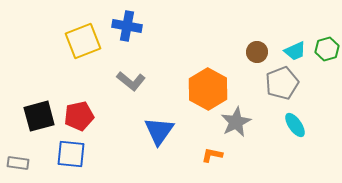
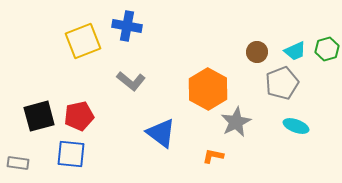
cyan ellipse: moved 1 px right, 1 px down; rotated 35 degrees counterclockwise
blue triangle: moved 2 px right, 2 px down; rotated 28 degrees counterclockwise
orange L-shape: moved 1 px right, 1 px down
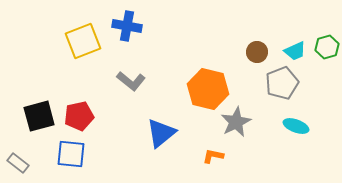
green hexagon: moved 2 px up
orange hexagon: rotated 15 degrees counterclockwise
blue triangle: rotated 44 degrees clockwise
gray rectangle: rotated 30 degrees clockwise
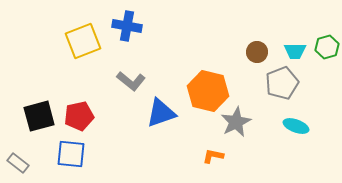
cyan trapezoid: rotated 25 degrees clockwise
orange hexagon: moved 2 px down
blue triangle: moved 20 px up; rotated 20 degrees clockwise
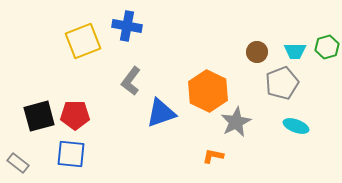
gray L-shape: rotated 88 degrees clockwise
orange hexagon: rotated 12 degrees clockwise
red pentagon: moved 4 px left, 1 px up; rotated 12 degrees clockwise
